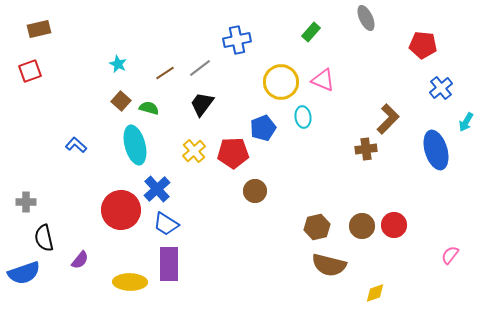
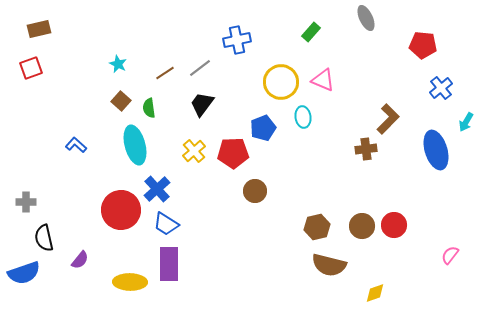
red square at (30, 71): moved 1 px right, 3 px up
green semicircle at (149, 108): rotated 114 degrees counterclockwise
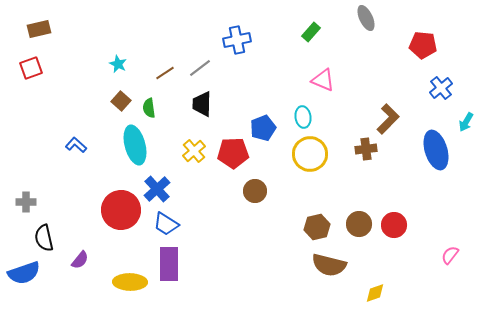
yellow circle at (281, 82): moved 29 px right, 72 px down
black trapezoid at (202, 104): rotated 36 degrees counterclockwise
brown circle at (362, 226): moved 3 px left, 2 px up
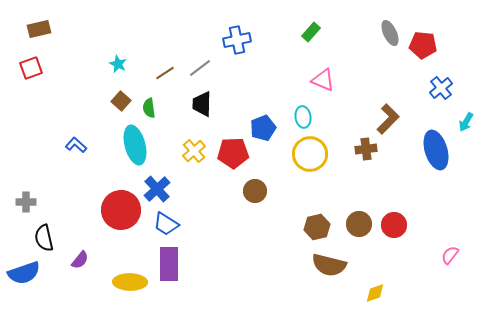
gray ellipse at (366, 18): moved 24 px right, 15 px down
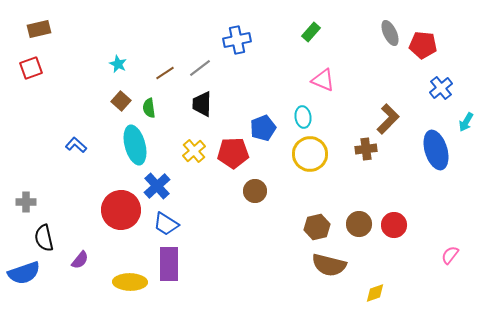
blue cross at (157, 189): moved 3 px up
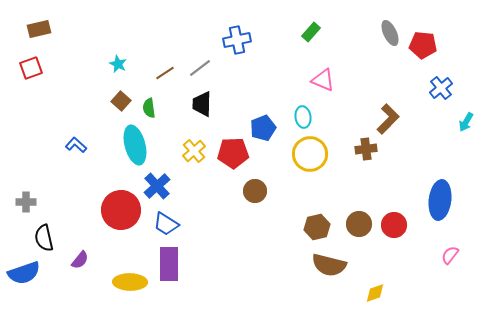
blue ellipse at (436, 150): moved 4 px right, 50 px down; rotated 24 degrees clockwise
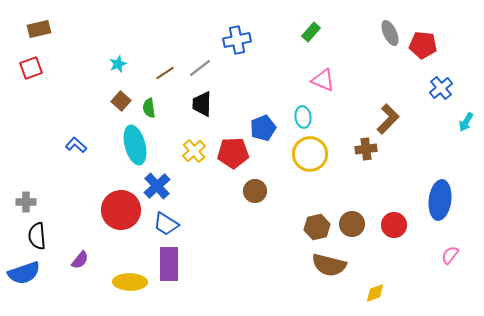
cyan star at (118, 64): rotated 24 degrees clockwise
brown circle at (359, 224): moved 7 px left
black semicircle at (44, 238): moved 7 px left, 2 px up; rotated 8 degrees clockwise
